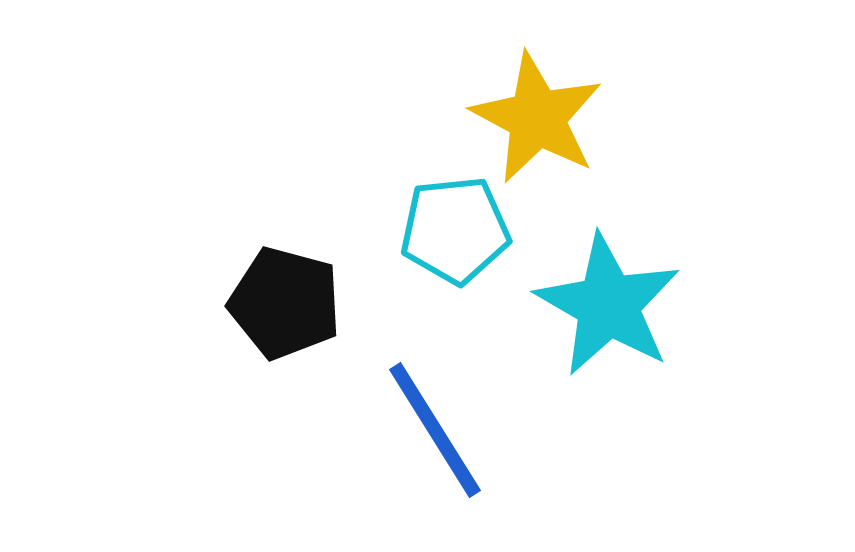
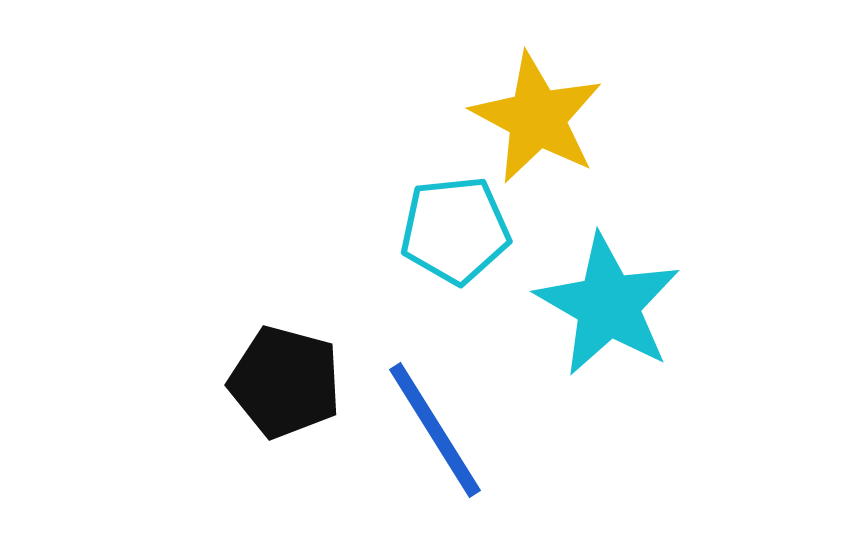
black pentagon: moved 79 px down
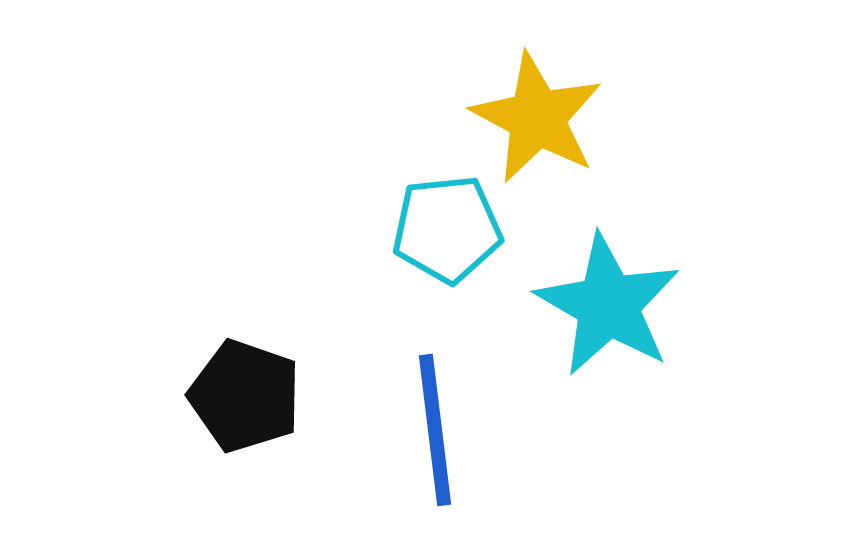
cyan pentagon: moved 8 px left, 1 px up
black pentagon: moved 40 px left, 14 px down; rotated 4 degrees clockwise
blue line: rotated 25 degrees clockwise
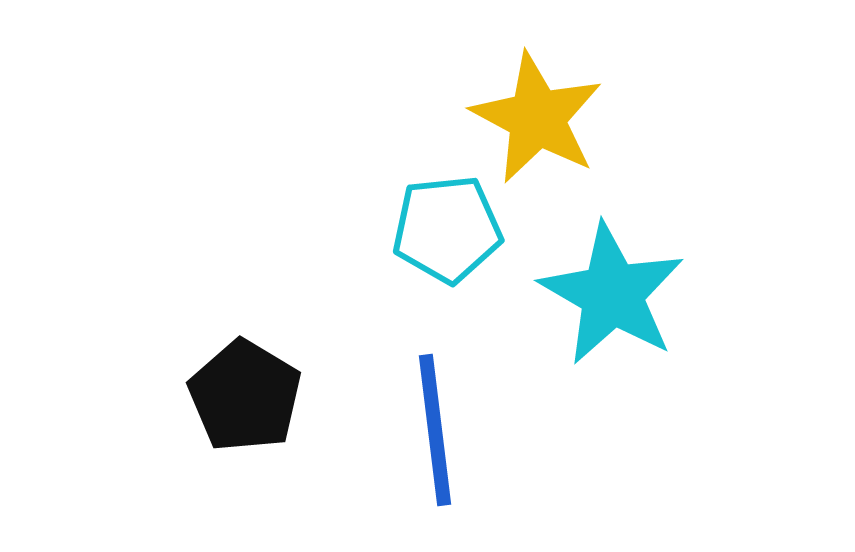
cyan star: moved 4 px right, 11 px up
black pentagon: rotated 12 degrees clockwise
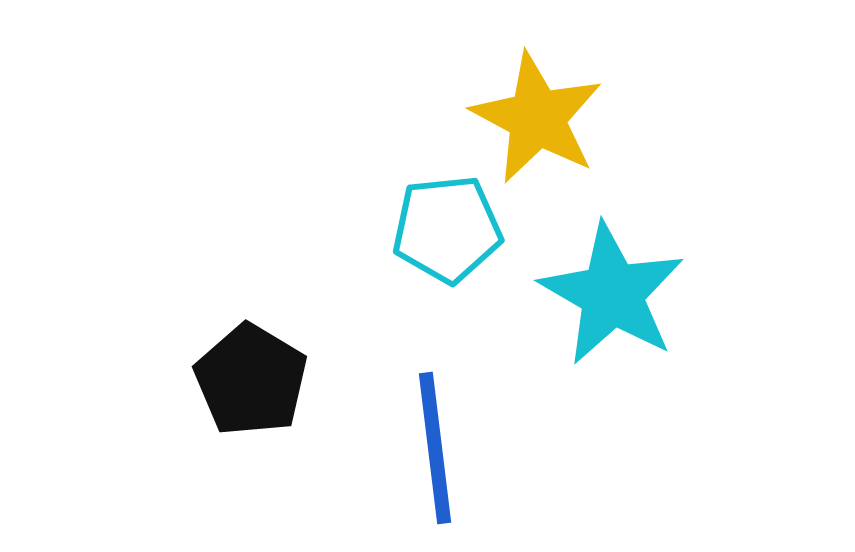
black pentagon: moved 6 px right, 16 px up
blue line: moved 18 px down
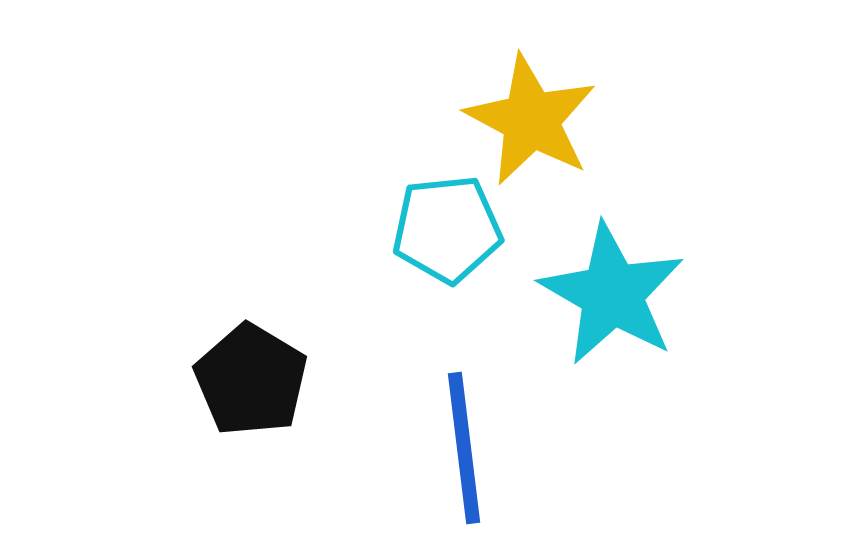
yellow star: moved 6 px left, 2 px down
blue line: moved 29 px right
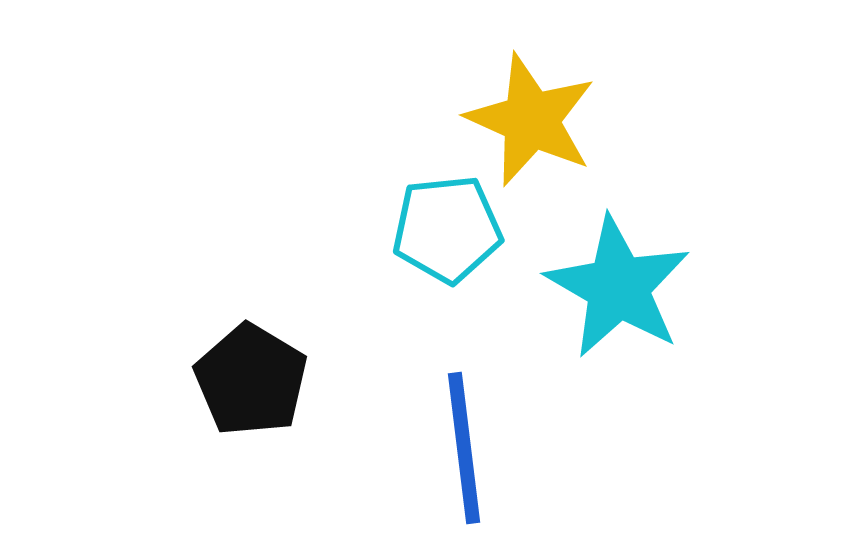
yellow star: rotated 4 degrees counterclockwise
cyan star: moved 6 px right, 7 px up
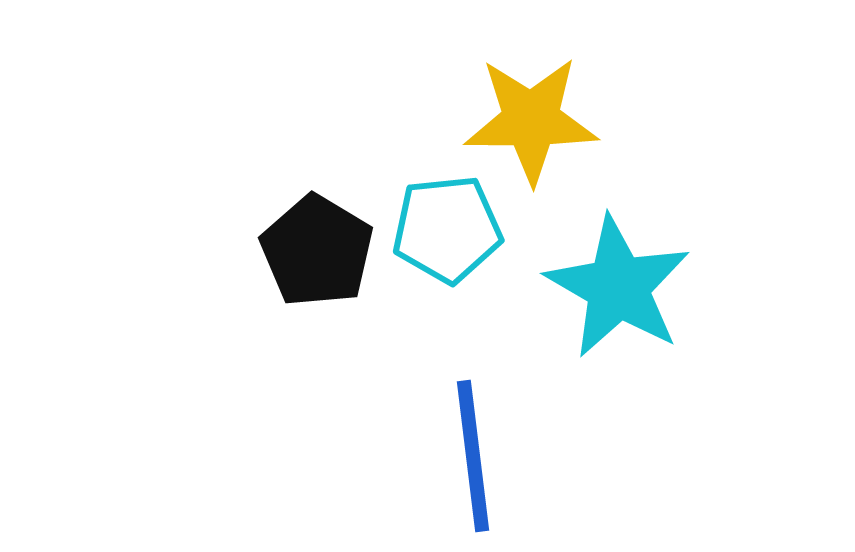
yellow star: rotated 24 degrees counterclockwise
black pentagon: moved 66 px right, 129 px up
blue line: moved 9 px right, 8 px down
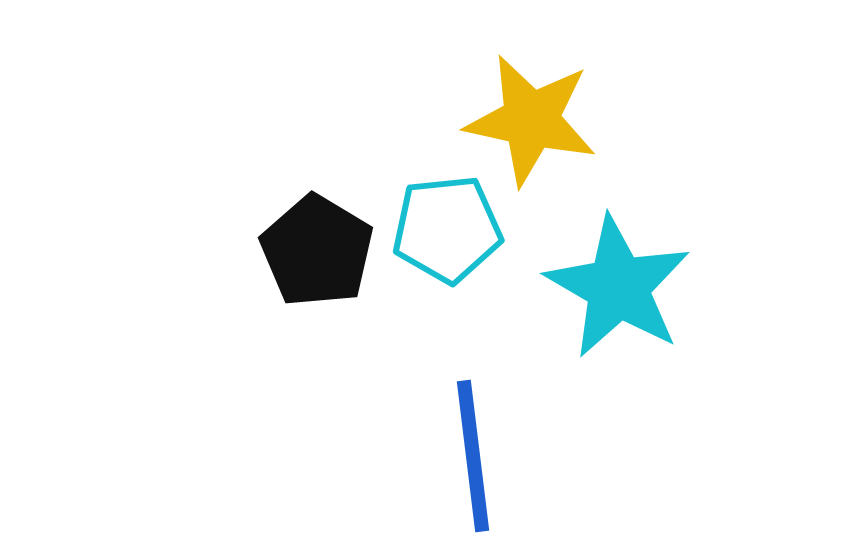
yellow star: rotated 12 degrees clockwise
